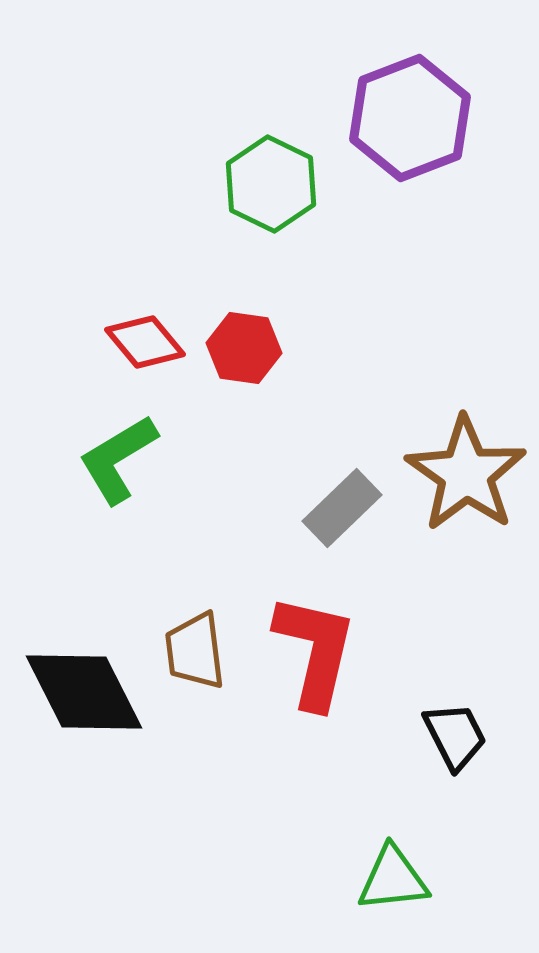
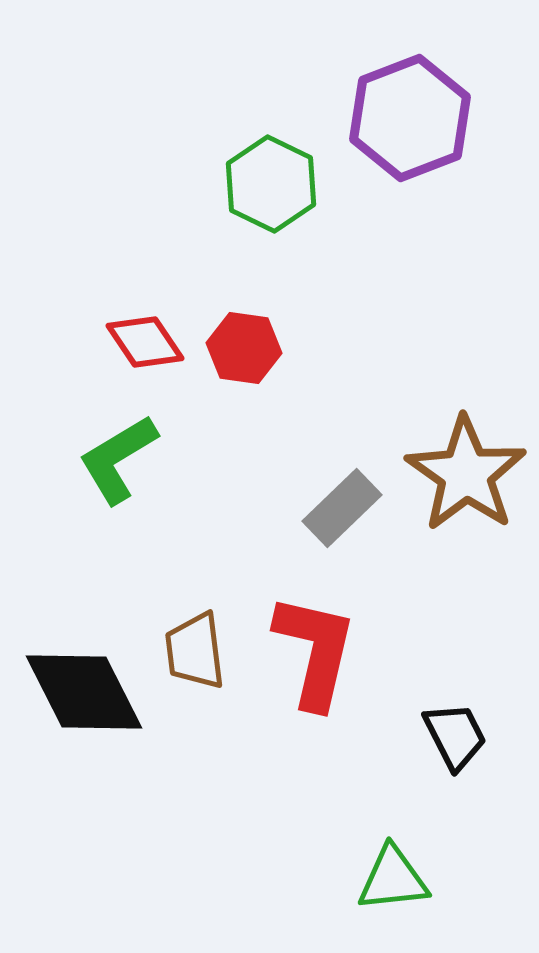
red diamond: rotated 6 degrees clockwise
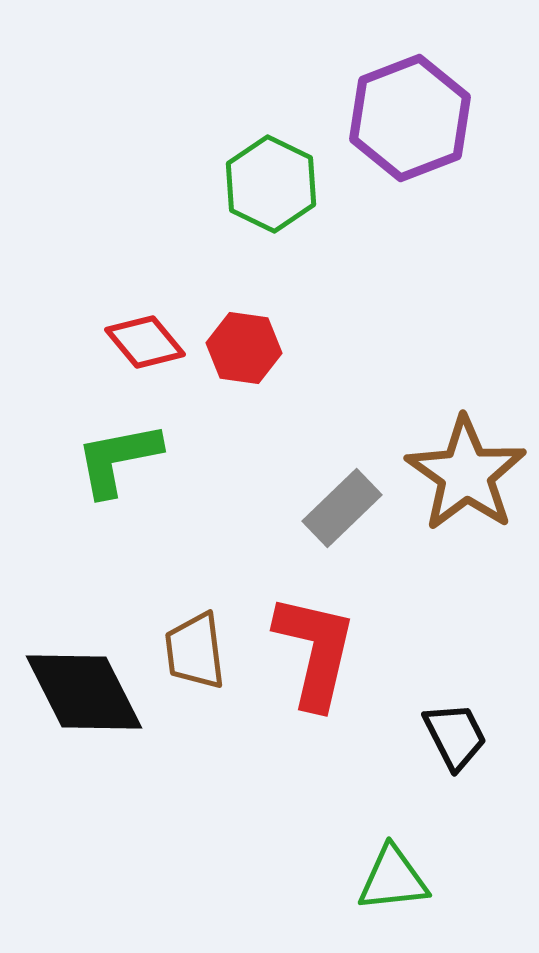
red diamond: rotated 6 degrees counterclockwise
green L-shape: rotated 20 degrees clockwise
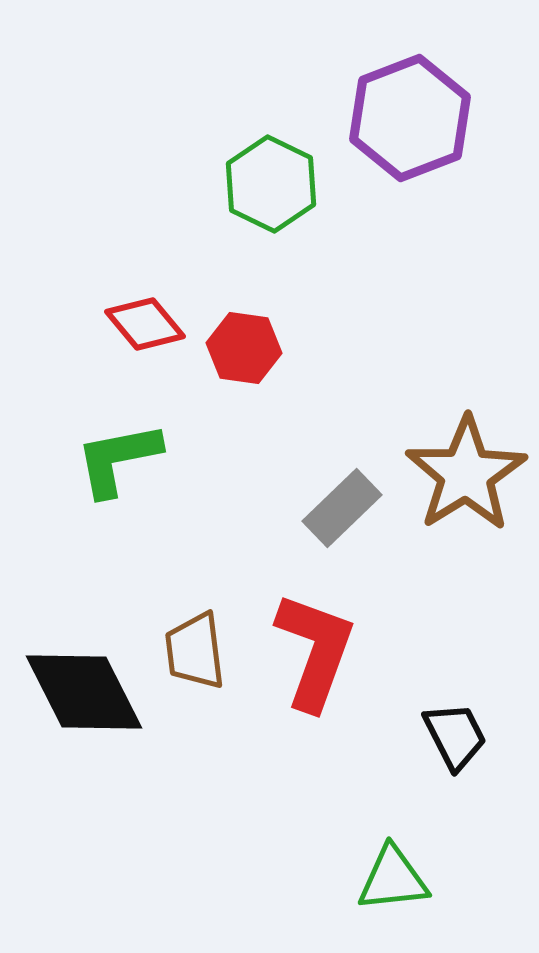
red diamond: moved 18 px up
brown star: rotated 5 degrees clockwise
red L-shape: rotated 7 degrees clockwise
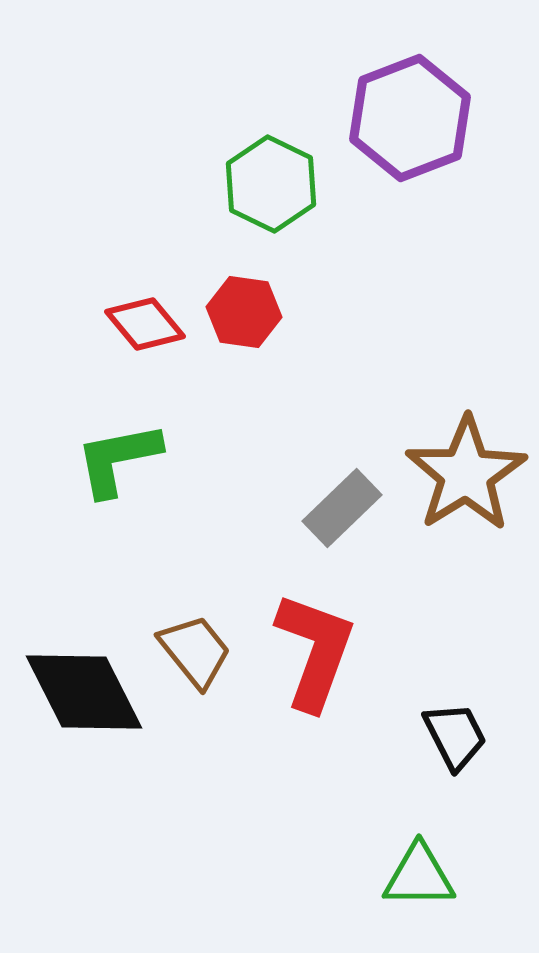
red hexagon: moved 36 px up
brown trapezoid: rotated 148 degrees clockwise
green triangle: moved 26 px right, 3 px up; rotated 6 degrees clockwise
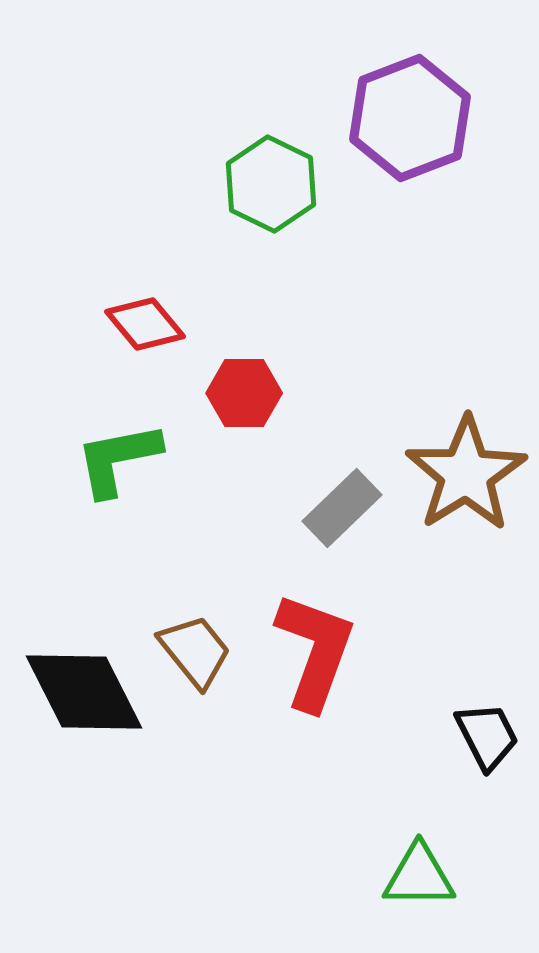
red hexagon: moved 81 px down; rotated 8 degrees counterclockwise
black trapezoid: moved 32 px right
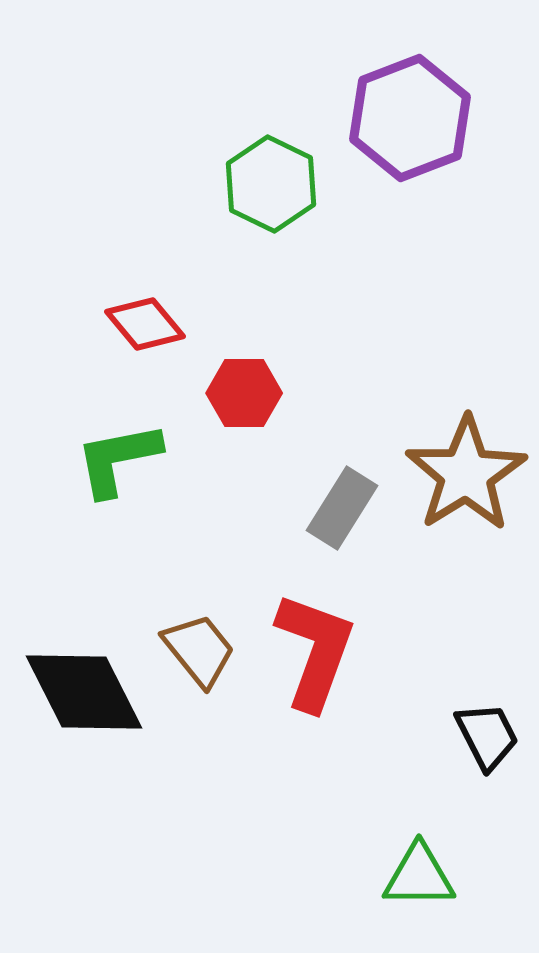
gray rectangle: rotated 14 degrees counterclockwise
brown trapezoid: moved 4 px right, 1 px up
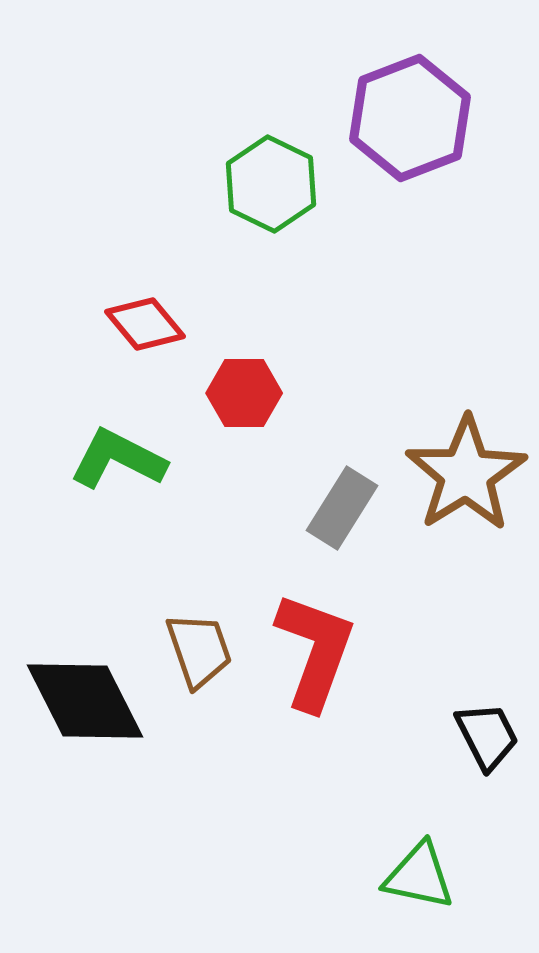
green L-shape: rotated 38 degrees clockwise
brown trapezoid: rotated 20 degrees clockwise
black diamond: moved 1 px right, 9 px down
green triangle: rotated 12 degrees clockwise
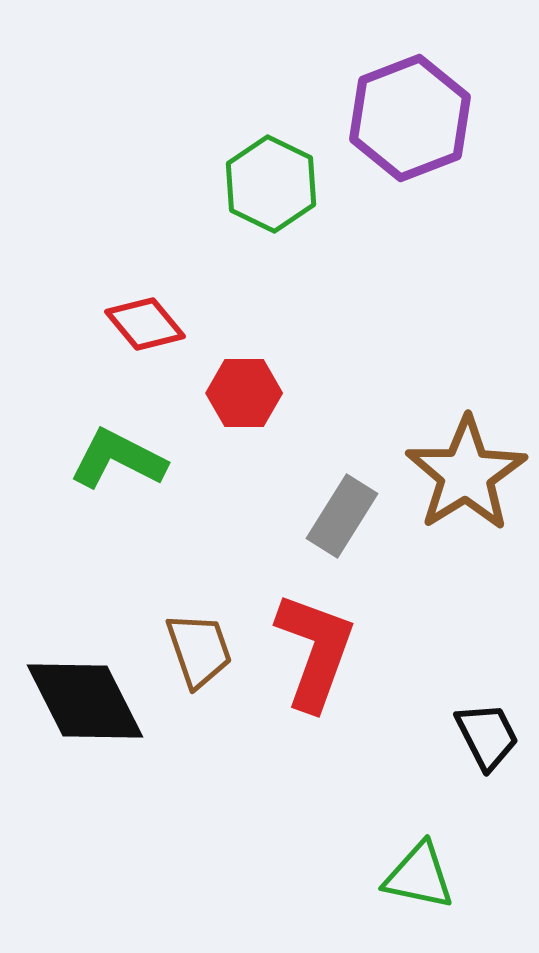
gray rectangle: moved 8 px down
